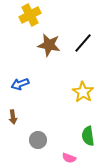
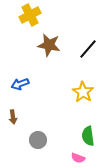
black line: moved 5 px right, 6 px down
pink semicircle: moved 9 px right
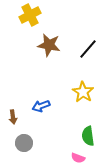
blue arrow: moved 21 px right, 22 px down
gray circle: moved 14 px left, 3 px down
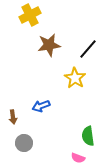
brown star: rotated 20 degrees counterclockwise
yellow star: moved 8 px left, 14 px up
